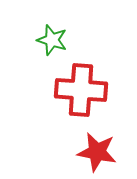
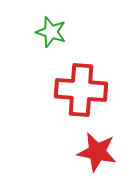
green star: moved 1 px left, 8 px up
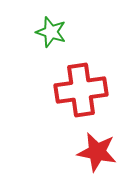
red cross: rotated 12 degrees counterclockwise
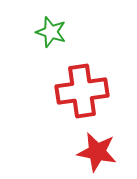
red cross: moved 1 px right, 1 px down
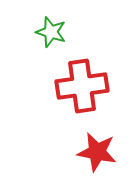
red cross: moved 5 px up
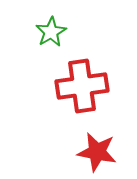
green star: rotated 24 degrees clockwise
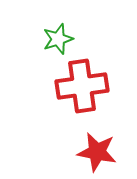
green star: moved 7 px right, 7 px down; rotated 12 degrees clockwise
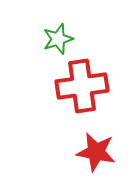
red star: moved 1 px left
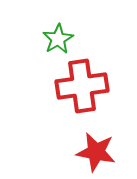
green star: rotated 12 degrees counterclockwise
